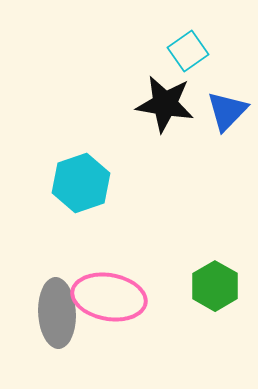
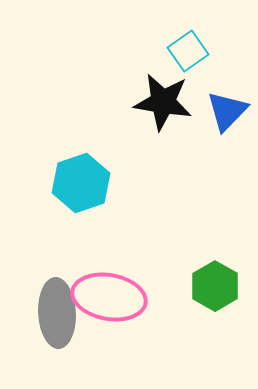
black star: moved 2 px left, 2 px up
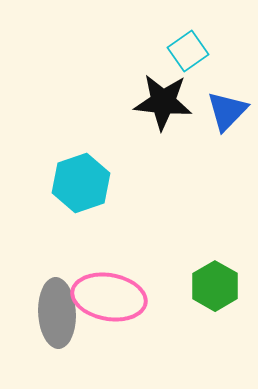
black star: rotated 4 degrees counterclockwise
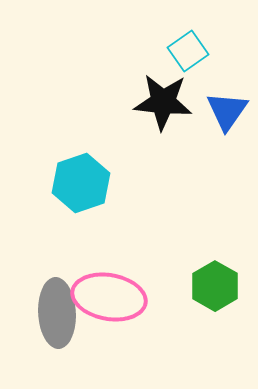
blue triangle: rotated 9 degrees counterclockwise
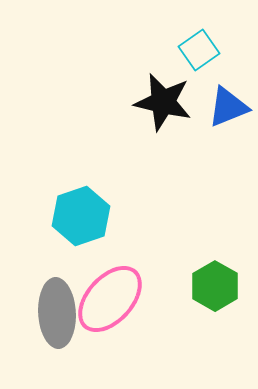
cyan square: moved 11 px right, 1 px up
black star: rotated 8 degrees clockwise
blue triangle: moved 1 px right, 4 px up; rotated 33 degrees clockwise
cyan hexagon: moved 33 px down
pink ellipse: moved 1 px right, 2 px down; rotated 58 degrees counterclockwise
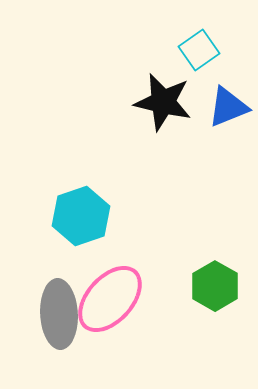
gray ellipse: moved 2 px right, 1 px down
